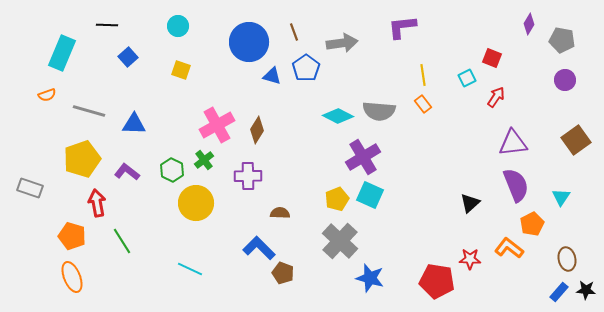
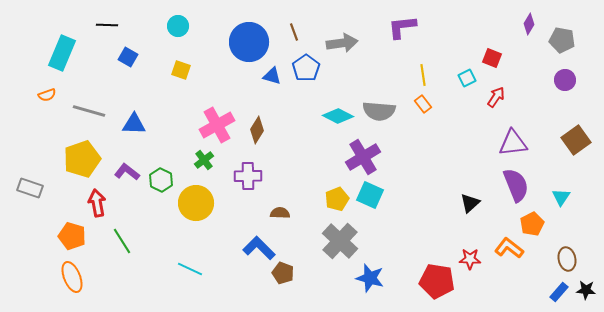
blue square at (128, 57): rotated 18 degrees counterclockwise
green hexagon at (172, 170): moved 11 px left, 10 px down
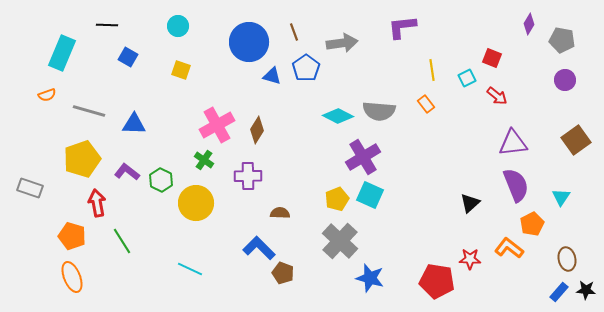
yellow line at (423, 75): moved 9 px right, 5 px up
red arrow at (496, 97): moved 1 px right, 1 px up; rotated 95 degrees clockwise
orange rectangle at (423, 104): moved 3 px right
green cross at (204, 160): rotated 18 degrees counterclockwise
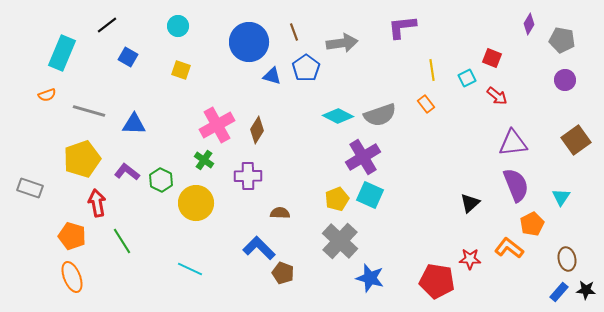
black line at (107, 25): rotated 40 degrees counterclockwise
gray semicircle at (379, 111): moved 1 px right, 4 px down; rotated 24 degrees counterclockwise
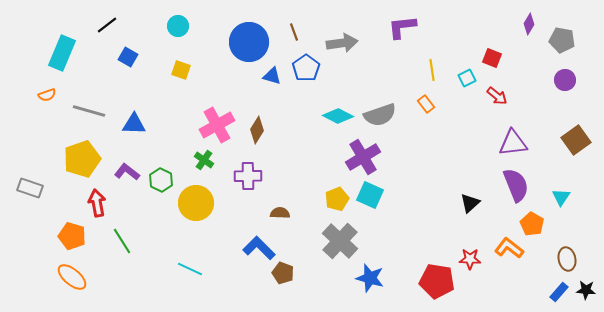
orange pentagon at (532, 224): rotated 15 degrees counterclockwise
orange ellipse at (72, 277): rotated 28 degrees counterclockwise
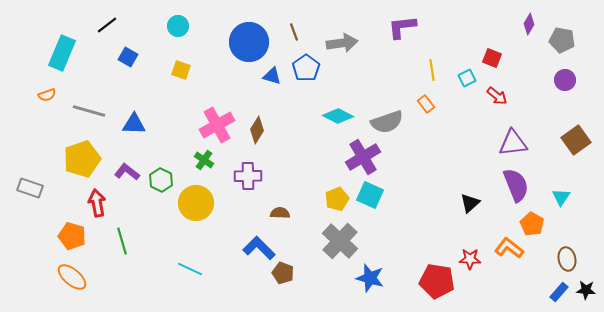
gray semicircle at (380, 115): moved 7 px right, 7 px down
green line at (122, 241): rotated 16 degrees clockwise
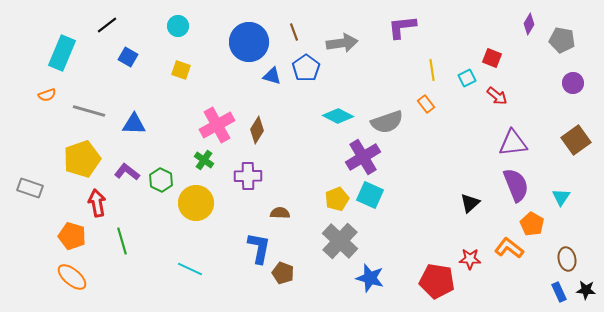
purple circle at (565, 80): moved 8 px right, 3 px down
blue L-shape at (259, 248): rotated 56 degrees clockwise
blue rectangle at (559, 292): rotated 66 degrees counterclockwise
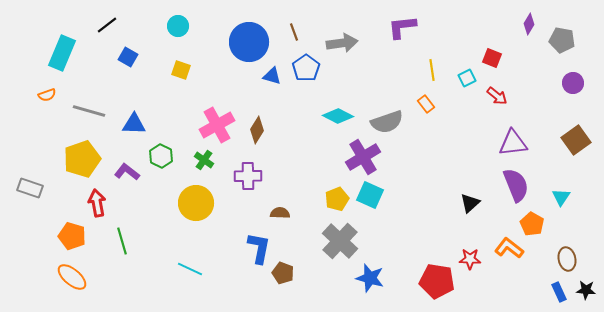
green hexagon at (161, 180): moved 24 px up
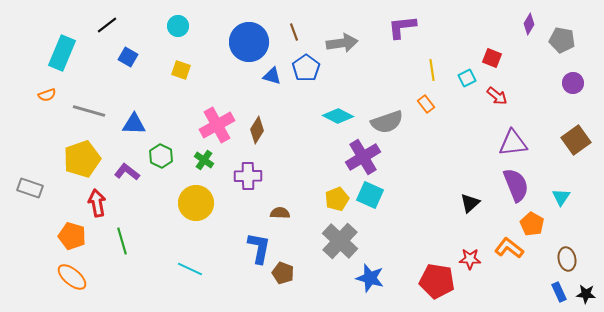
black star at (586, 290): moved 4 px down
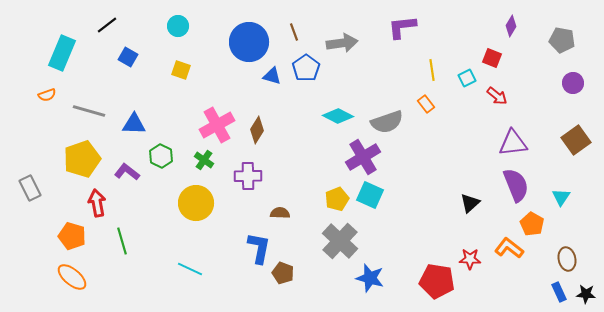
purple diamond at (529, 24): moved 18 px left, 2 px down
gray rectangle at (30, 188): rotated 45 degrees clockwise
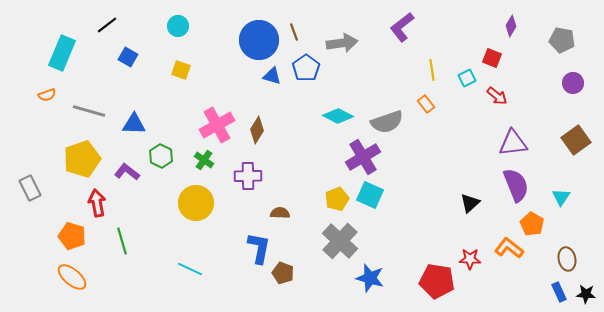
purple L-shape at (402, 27): rotated 32 degrees counterclockwise
blue circle at (249, 42): moved 10 px right, 2 px up
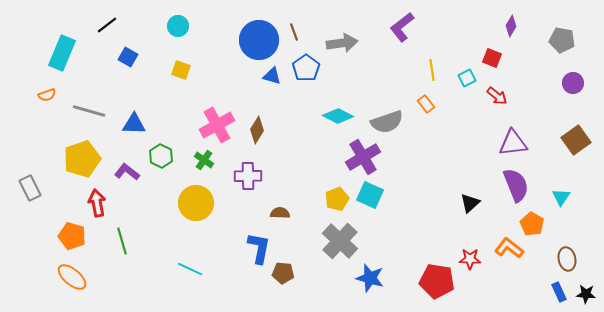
brown pentagon at (283, 273): rotated 15 degrees counterclockwise
